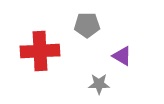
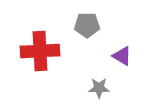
gray star: moved 4 px down
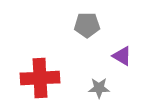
red cross: moved 27 px down
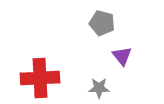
gray pentagon: moved 15 px right, 2 px up; rotated 15 degrees clockwise
purple triangle: rotated 20 degrees clockwise
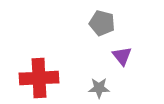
red cross: moved 1 px left
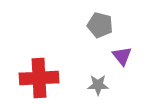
gray pentagon: moved 2 px left, 2 px down
gray star: moved 1 px left, 3 px up
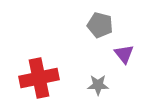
purple triangle: moved 2 px right, 2 px up
red cross: rotated 9 degrees counterclockwise
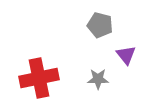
purple triangle: moved 2 px right, 1 px down
gray star: moved 6 px up
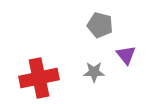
gray star: moved 4 px left, 7 px up
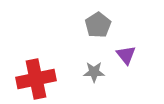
gray pentagon: moved 2 px left; rotated 25 degrees clockwise
red cross: moved 3 px left, 1 px down
